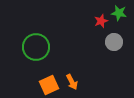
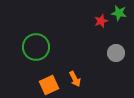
gray circle: moved 2 px right, 11 px down
orange arrow: moved 3 px right, 3 px up
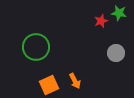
orange arrow: moved 2 px down
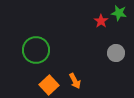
red star: rotated 16 degrees counterclockwise
green circle: moved 3 px down
orange square: rotated 18 degrees counterclockwise
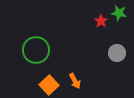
gray circle: moved 1 px right
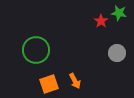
orange square: moved 1 px up; rotated 24 degrees clockwise
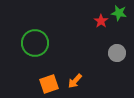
green circle: moved 1 px left, 7 px up
orange arrow: rotated 70 degrees clockwise
